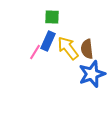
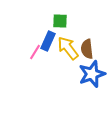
green square: moved 8 px right, 4 px down
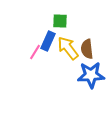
blue star: moved 1 px left, 1 px down; rotated 16 degrees clockwise
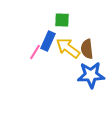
green square: moved 2 px right, 1 px up
yellow arrow: rotated 15 degrees counterclockwise
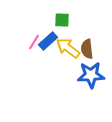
blue rectangle: rotated 24 degrees clockwise
pink line: moved 1 px left, 10 px up
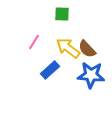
green square: moved 6 px up
blue rectangle: moved 2 px right, 29 px down
brown semicircle: rotated 36 degrees counterclockwise
blue star: rotated 8 degrees clockwise
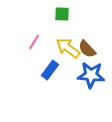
blue rectangle: rotated 12 degrees counterclockwise
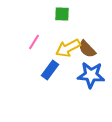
yellow arrow: rotated 65 degrees counterclockwise
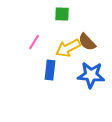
brown semicircle: moved 7 px up
blue rectangle: rotated 30 degrees counterclockwise
